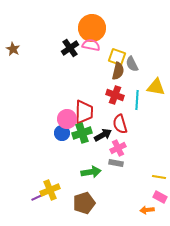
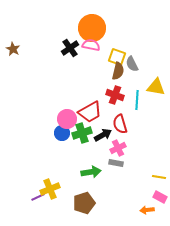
red trapezoid: moved 6 px right; rotated 60 degrees clockwise
yellow cross: moved 1 px up
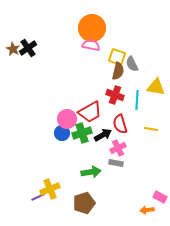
black cross: moved 42 px left
yellow line: moved 8 px left, 48 px up
